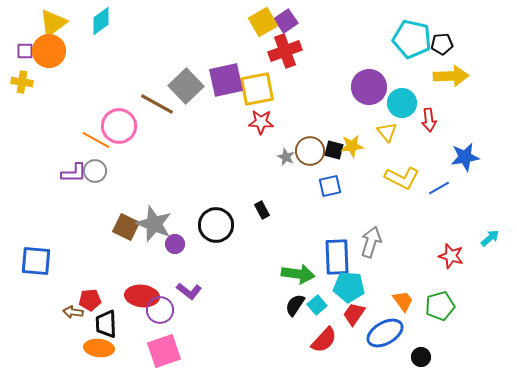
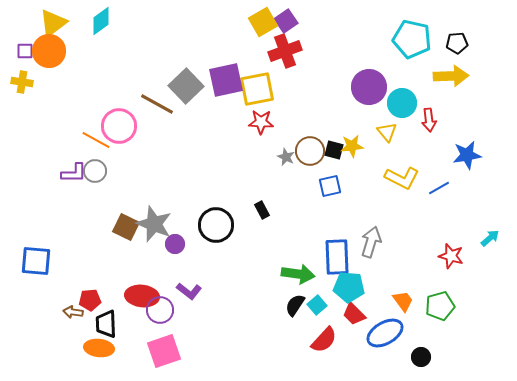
black pentagon at (442, 44): moved 15 px right, 1 px up
blue star at (465, 157): moved 2 px right, 2 px up
red trapezoid at (354, 314): rotated 80 degrees counterclockwise
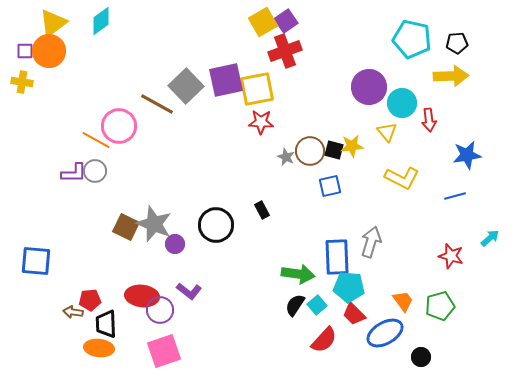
blue line at (439, 188): moved 16 px right, 8 px down; rotated 15 degrees clockwise
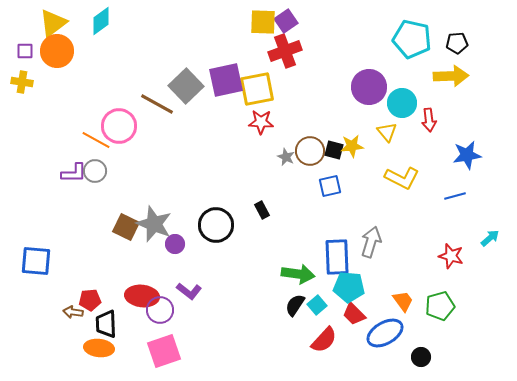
yellow square at (263, 22): rotated 32 degrees clockwise
orange circle at (49, 51): moved 8 px right
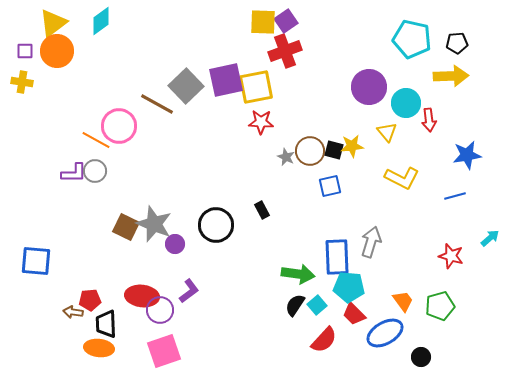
yellow square at (257, 89): moved 1 px left, 2 px up
cyan circle at (402, 103): moved 4 px right
purple L-shape at (189, 291): rotated 75 degrees counterclockwise
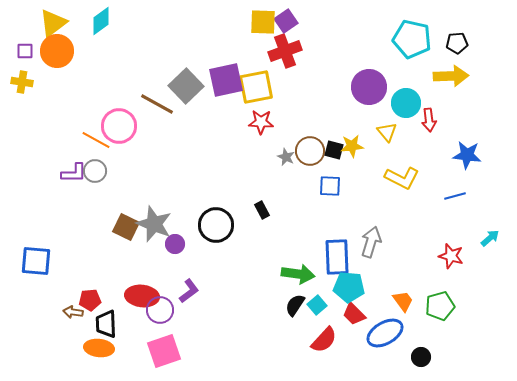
blue star at (467, 155): rotated 16 degrees clockwise
blue square at (330, 186): rotated 15 degrees clockwise
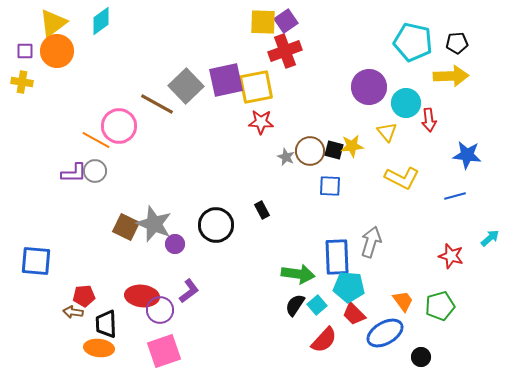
cyan pentagon at (412, 39): moved 1 px right, 3 px down
red pentagon at (90, 300): moved 6 px left, 4 px up
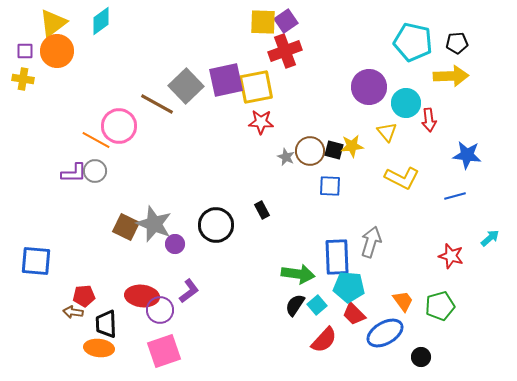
yellow cross at (22, 82): moved 1 px right, 3 px up
